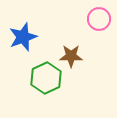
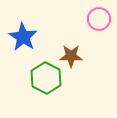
blue star: rotated 20 degrees counterclockwise
green hexagon: rotated 8 degrees counterclockwise
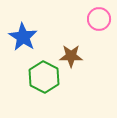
green hexagon: moved 2 px left, 1 px up
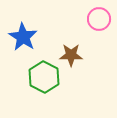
brown star: moved 1 px up
